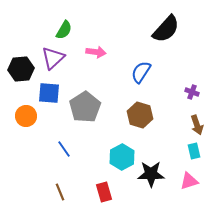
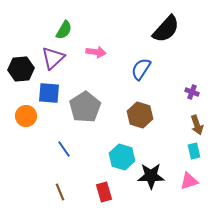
blue semicircle: moved 3 px up
cyan hexagon: rotated 15 degrees counterclockwise
black star: moved 2 px down
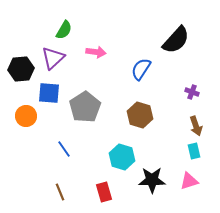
black semicircle: moved 10 px right, 11 px down
brown arrow: moved 1 px left, 1 px down
black star: moved 1 px right, 4 px down
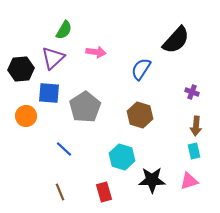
brown arrow: rotated 24 degrees clockwise
blue line: rotated 12 degrees counterclockwise
